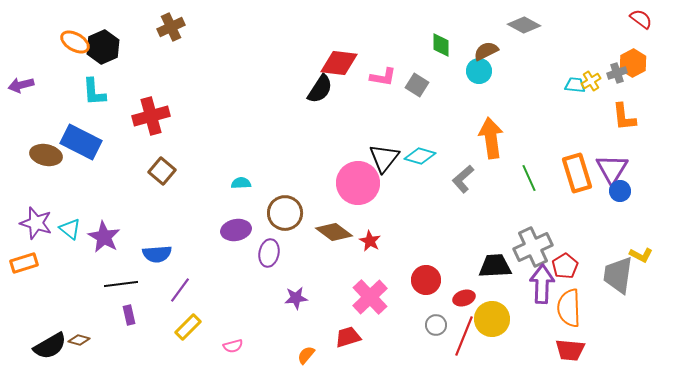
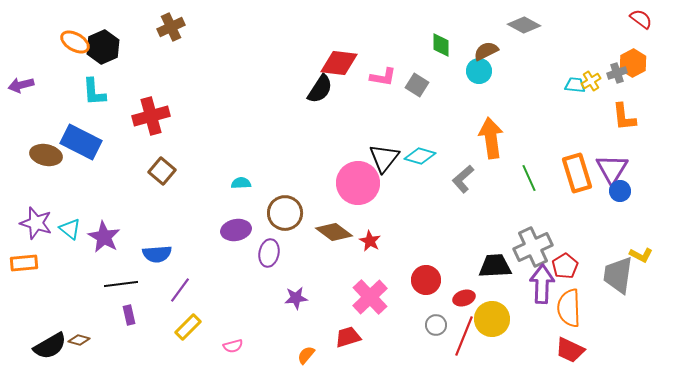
orange rectangle at (24, 263): rotated 12 degrees clockwise
red trapezoid at (570, 350): rotated 20 degrees clockwise
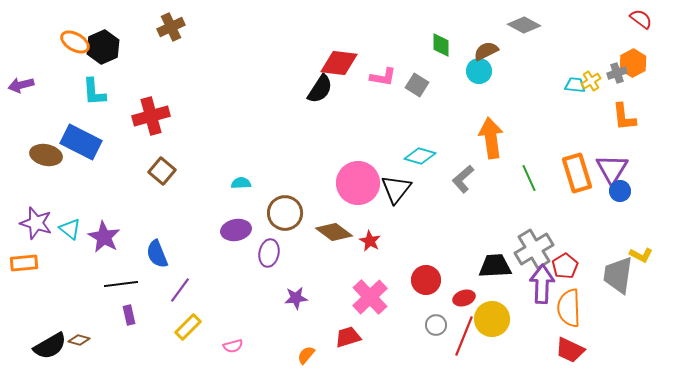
black triangle at (384, 158): moved 12 px right, 31 px down
gray cross at (533, 247): moved 1 px right, 2 px down; rotated 6 degrees counterclockwise
blue semicircle at (157, 254): rotated 72 degrees clockwise
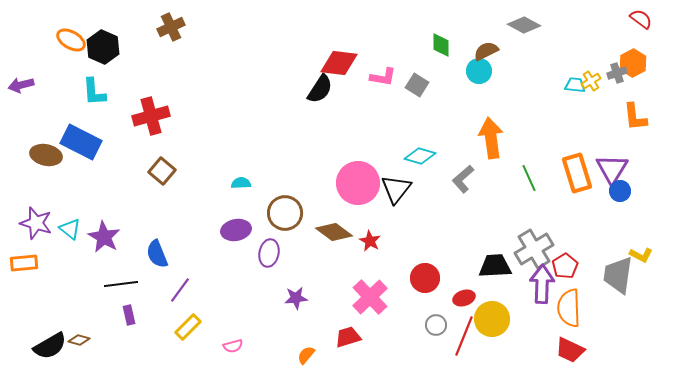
orange ellipse at (75, 42): moved 4 px left, 2 px up
black hexagon at (103, 47): rotated 12 degrees counterclockwise
orange L-shape at (624, 117): moved 11 px right
red circle at (426, 280): moved 1 px left, 2 px up
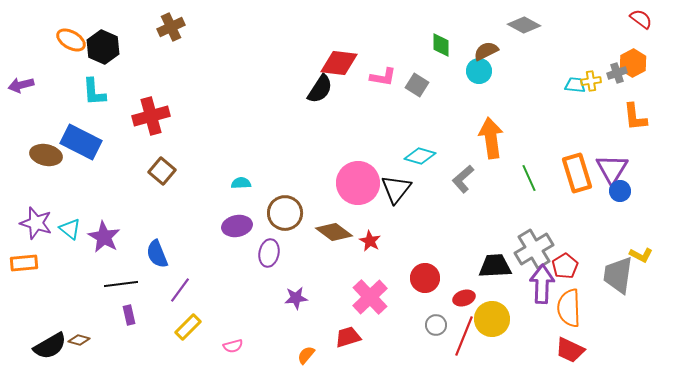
yellow cross at (591, 81): rotated 24 degrees clockwise
purple ellipse at (236, 230): moved 1 px right, 4 px up
